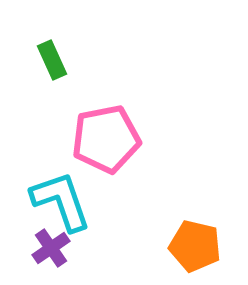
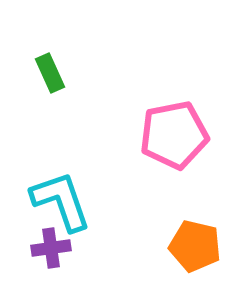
green rectangle: moved 2 px left, 13 px down
pink pentagon: moved 68 px right, 4 px up
purple cross: rotated 27 degrees clockwise
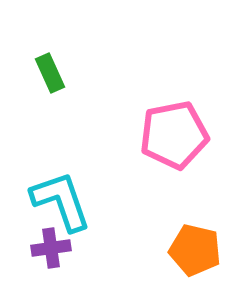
orange pentagon: moved 4 px down
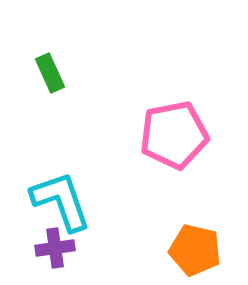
purple cross: moved 4 px right
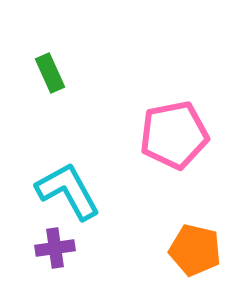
cyan L-shape: moved 7 px right, 10 px up; rotated 10 degrees counterclockwise
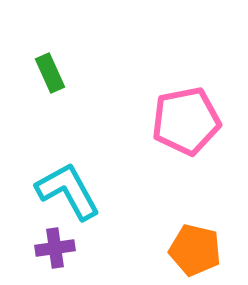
pink pentagon: moved 12 px right, 14 px up
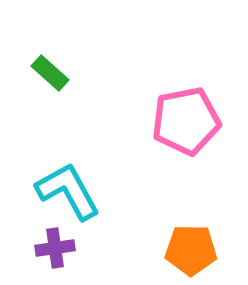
green rectangle: rotated 24 degrees counterclockwise
orange pentagon: moved 4 px left; rotated 12 degrees counterclockwise
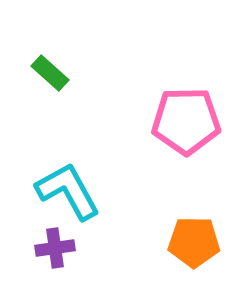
pink pentagon: rotated 10 degrees clockwise
orange pentagon: moved 3 px right, 8 px up
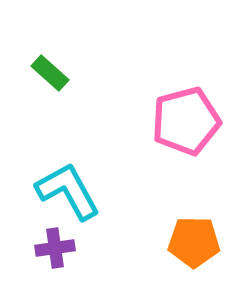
pink pentagon: rotated 14 degrees counterclockwise
